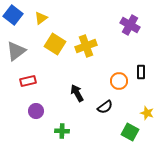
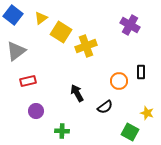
yellow square: moved 6 px right, 12 px up
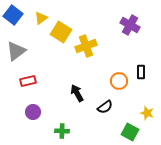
purple circle: moved 3 px left, 1 px down
